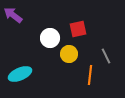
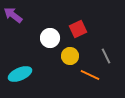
red square: rotated 12 degrees counterclockwise
yellow circle: moved 1 px right, 2 px down
orange line: rotated 72 degrees counterclockwise
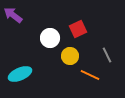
gray line: moved 1 px right, 1 px up
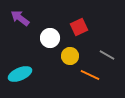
purple arrow: moved 7 px right, 3 px down
red square: moved 1 px right, 2 px up
gray line: rotated 35 degrees counterclockwise
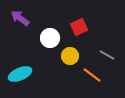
orange line: moved 2 px right; rotated 12 degrees clockwise
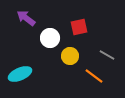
purple arrow: moved 6 px right
red square: rotated 12 degrees clockwise
orange line: moved 2 px right, 1 px down
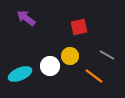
white circle: moved 28 px down
